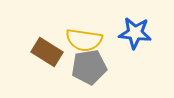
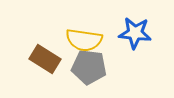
brown rectangle: moved 2 px left, 7 px down
gray pentagon: rotated 16 degrees clockwise
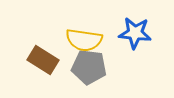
brown rectangle: moved 2 px left, 1 px down
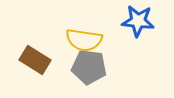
blue star: moved 3 px right, 12 px up
brown rectangle: moved 8 px left
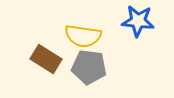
yellow semicircle: moved 1 px left, 4 px up
brown rectangle: moved 11 px right, 1 px up
